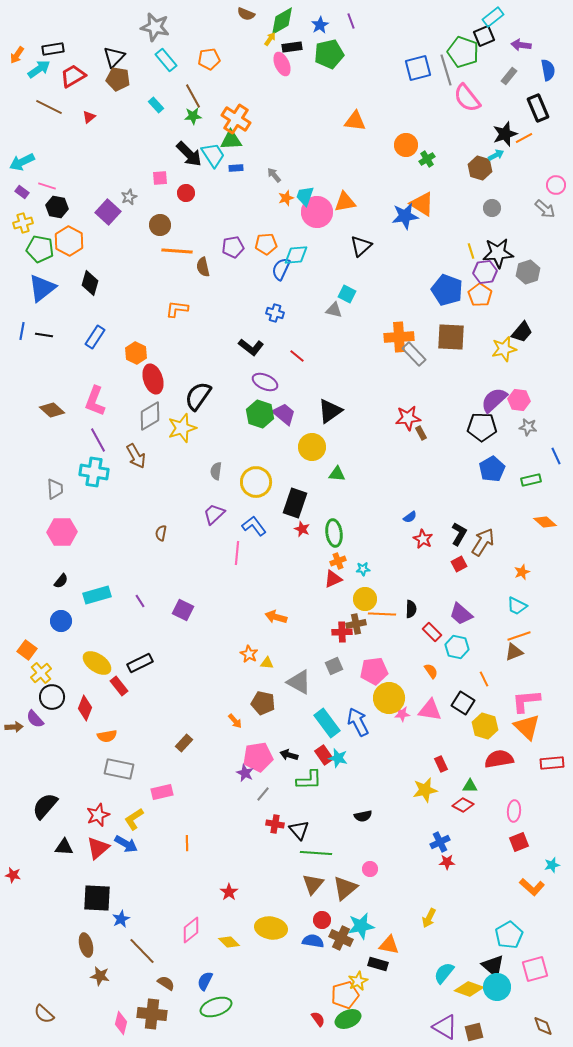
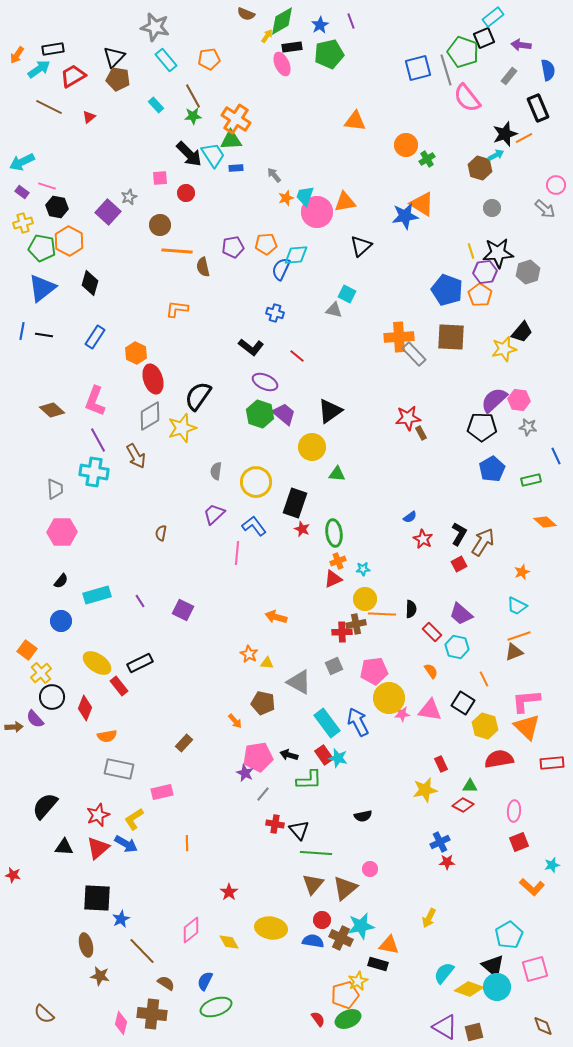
black square at (484, 36): moved 2 px down
yellow arrow at (270, 39): moved 3 px left, 3 px up
green pentagon at (40, 249): moved 2 px right, 1 px up
yellow diamond at (229, 942): rotated 15 degrees clockwise
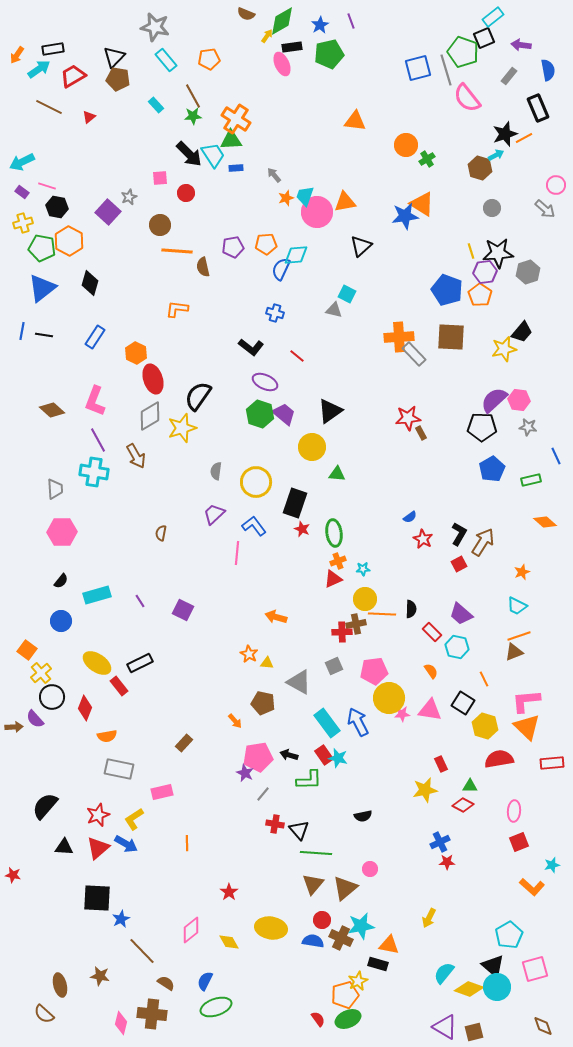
brown ellipse at (86, 945): moved 26 px left, 40 px down
